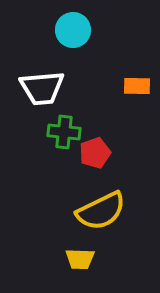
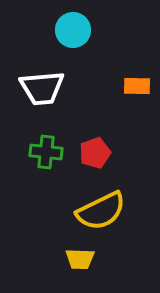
green cross: moved 18 px left, 20 px down
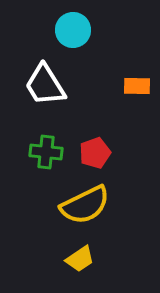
white trapezoid: moved 3 px right, 3 px up; rotated 63 degrees clockwise
yellow semicircle: moved 16 px left, 6 px up
yellow trapezoid: rotated 36 degrees counterclockwise
